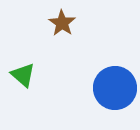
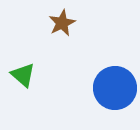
brown star: rotated 12 degrees clockwise
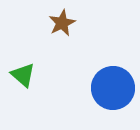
blue circle: moved 2 px left
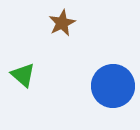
blue circle: moved 2 px up
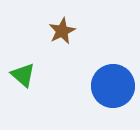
brown star: moved 8 px down
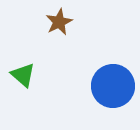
brown star: moved 3 px left, 9 px up
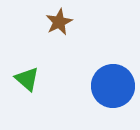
green triangle: moved 4 px right, 4 px down
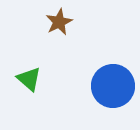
green triangle: moved 2 px right
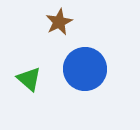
blue circle: moved 28 px left, 17 px up
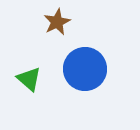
brown star: moved 2 px left
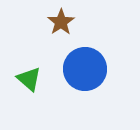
brown star: moved 4 px right; rotated 8 degrees counterclockwise
